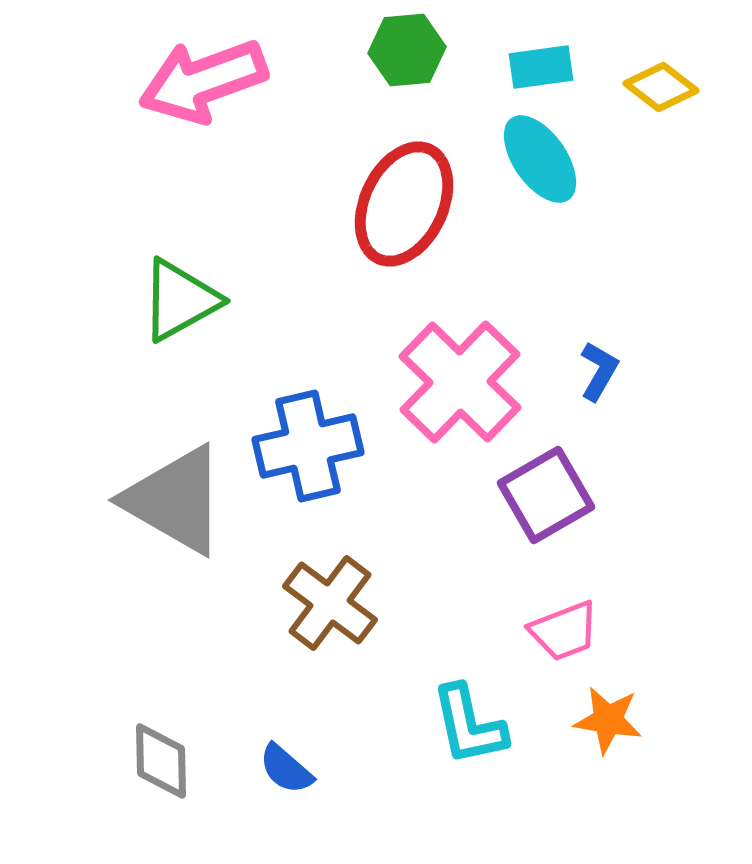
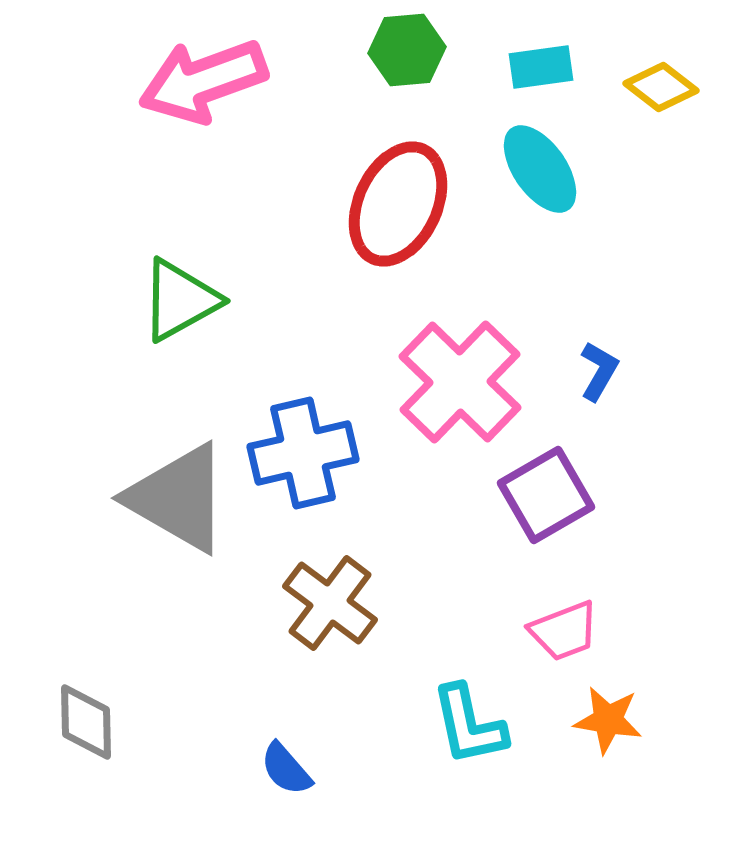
cyan ellipse: moved 10 px down
red ellipse: moved 6 px left
blue cross: moved 5 px left, 7 px down
gray triangle: moved 3 px right, 2 px up
gray diamond: moved 75 px left, 39 px up
blue semicircle: rotated 8 degrees clockwise
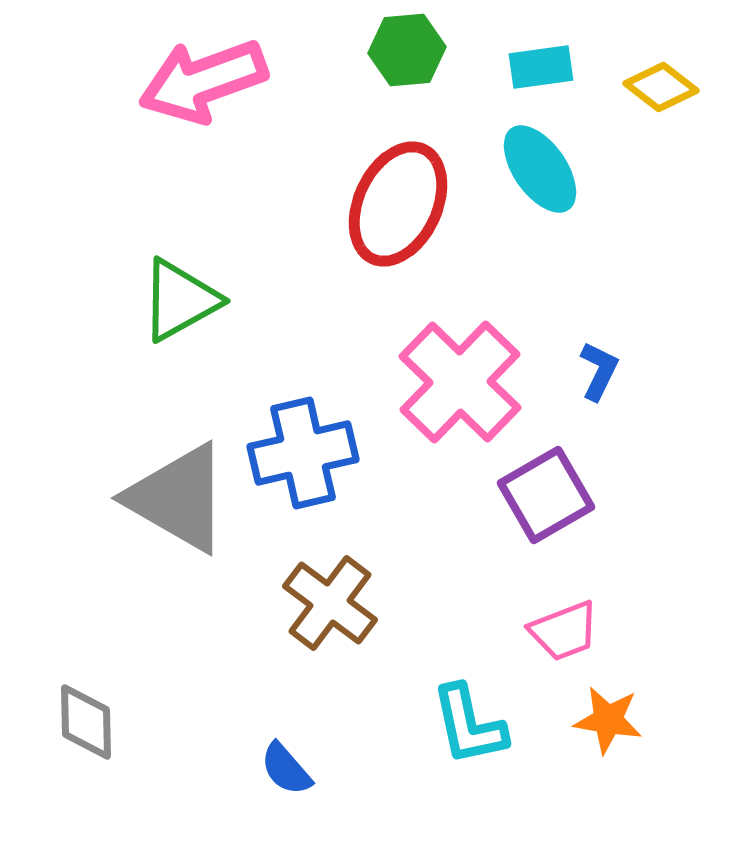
blue L-shape: rotated 4 degrees counterclockwise
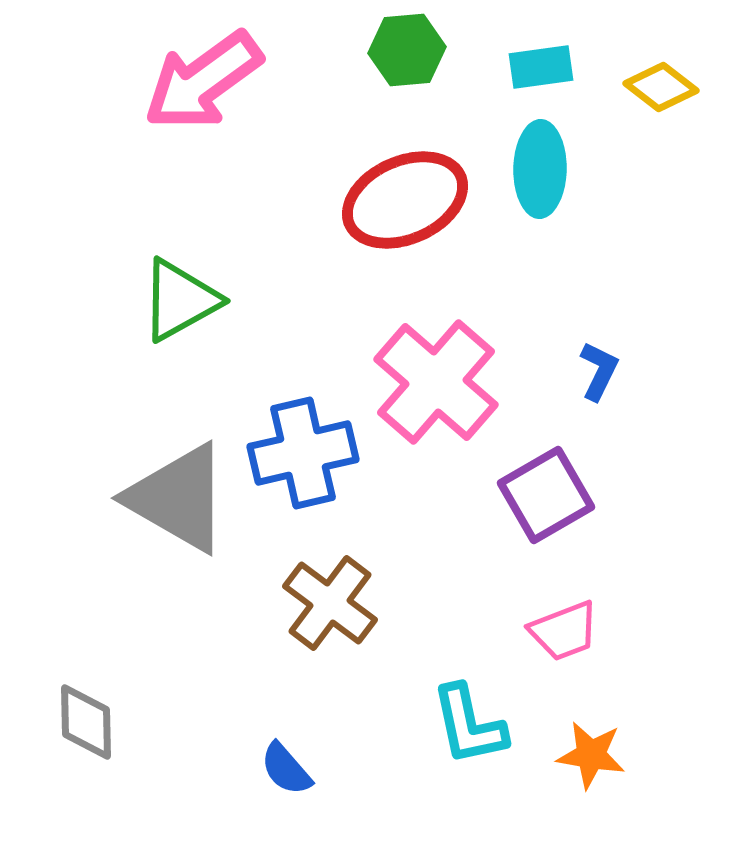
pink arrow: rotated 16 degrees counterclockwise
cyan ellipse: rotated 36 degrees clockwise
red ellipse: moved 7 px right, 4 px up; rotated 41 degrees clockwise
pink cross: moved 24 px left; rotated 3 degrees counterclockwise
orange star: moved 17 px left, 35 px down
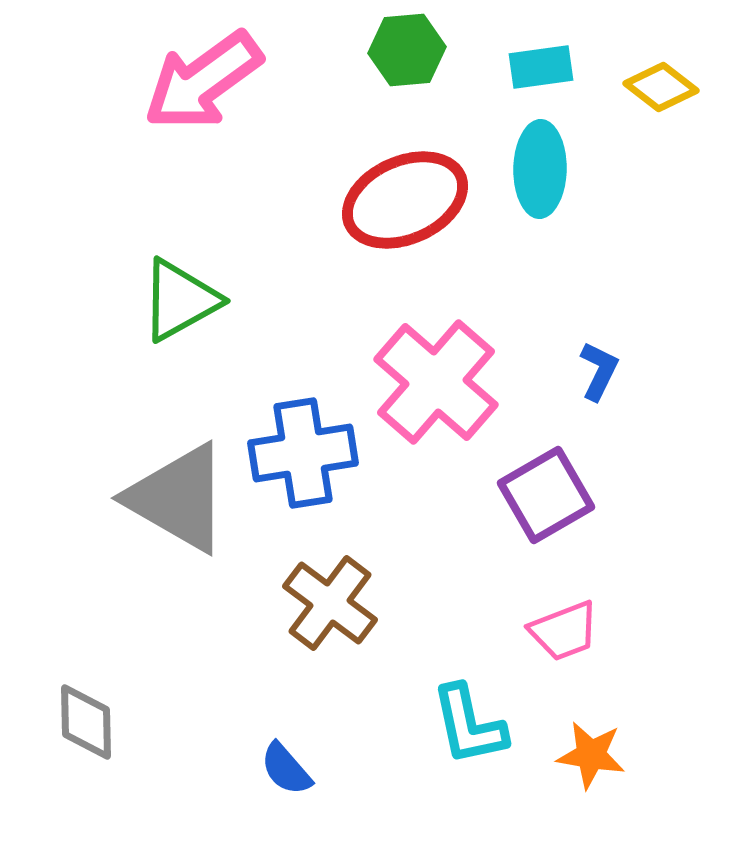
blue cross: rotated 4 degrees clockwise
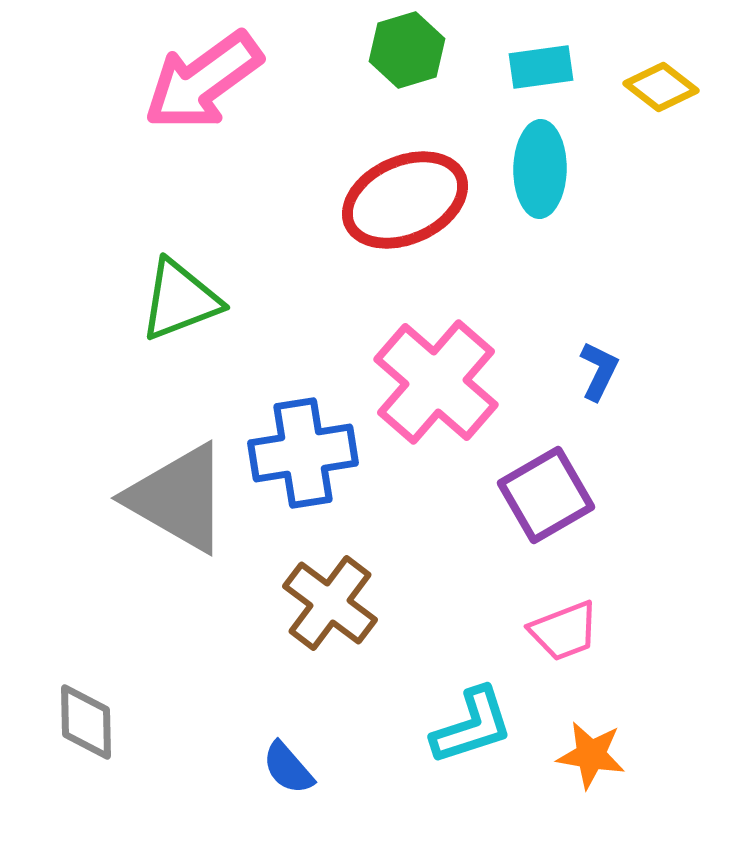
green hexagon: rotated 12 degrees counterclockwise
green triangle: rotated 8 degrees clockwise
cyan L-shape: moved 3 px right, 1 px down; rotated 96 degrees counterclockwise
blue semicircle: moved 2 px right, 1 px up
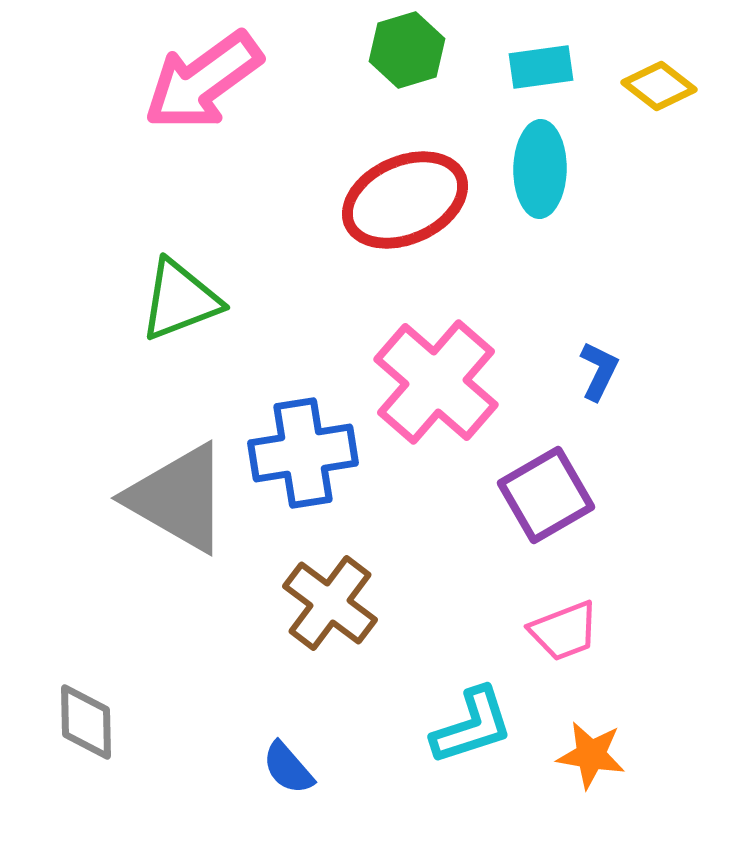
yellow diamond: moved 2 px left, 1 px up
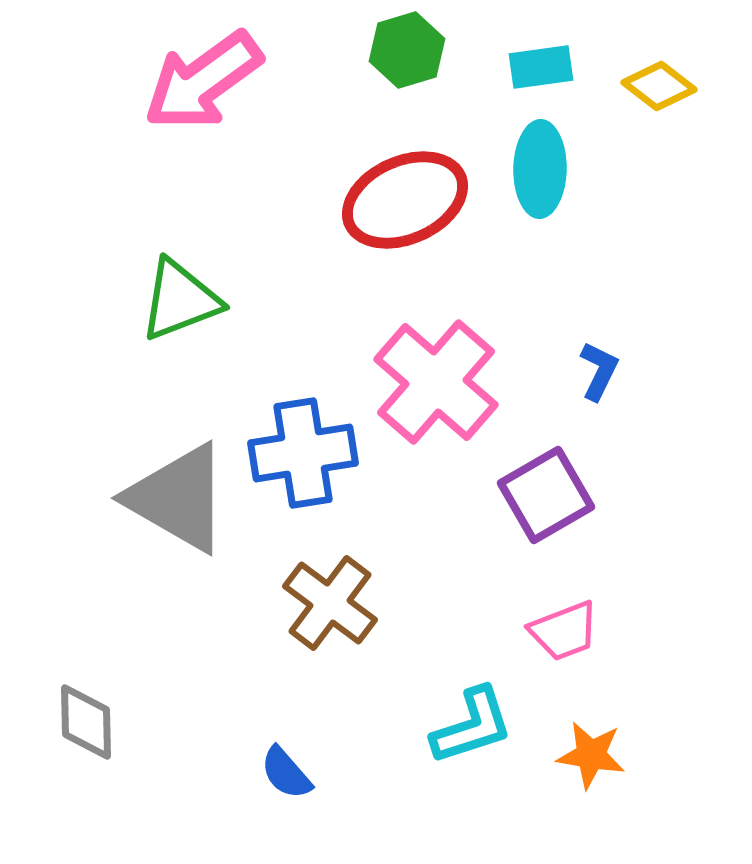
blue semicircle: moved 2 px left, 5 px down
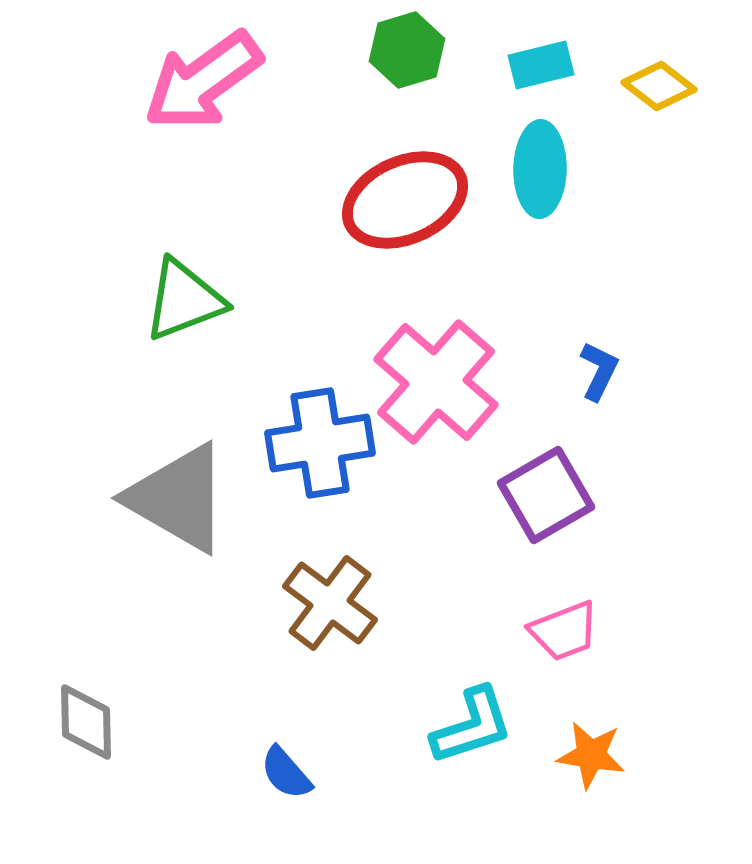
cyan rectangle: moved 2 px up; rotated 6 degrees counterclockwise
green triangle: moved 4 px right
blue cross: moved 17 px right, 10 px up
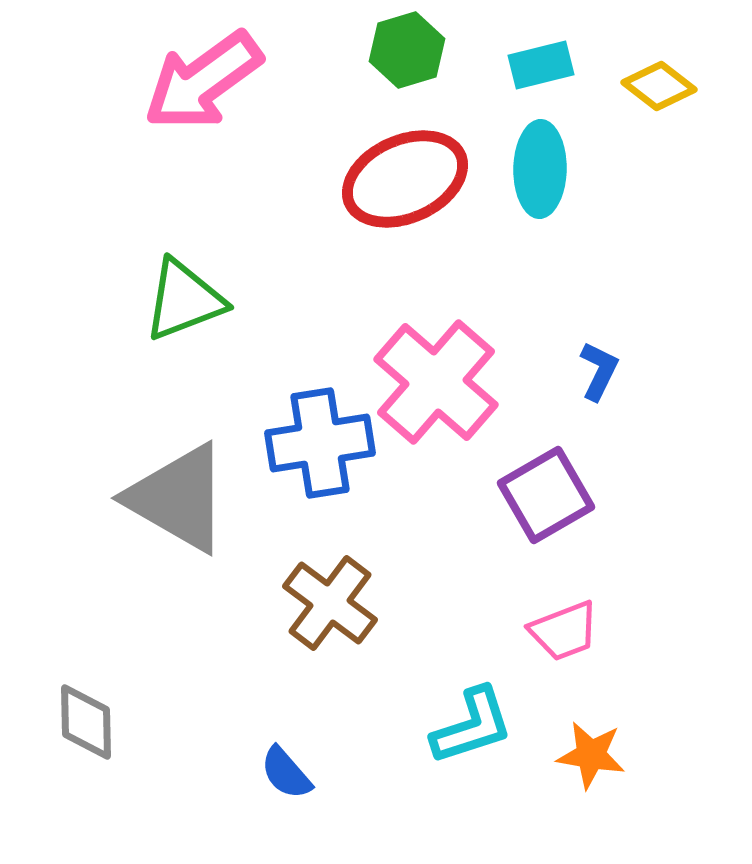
red ellipse: moved 21 px up
